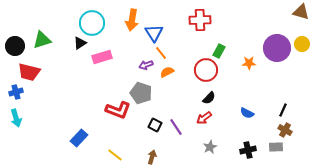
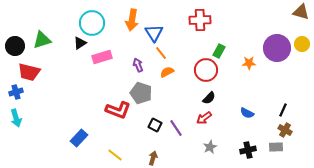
purple arrow: moved 8 px left; rotated 88 degrees clockwise
purple line: moved 1 px down
brown arrow: moved 1 px right, 1 px down
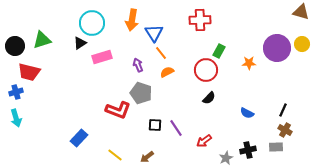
red arrow: moved 23 px down
black square: rotated 24 degrees counterclockwise
gray star: moved 16 px right, 11 px down
brown arrow: moved 6 px left, 1 px up; rotated 144 degrees counterclockwise
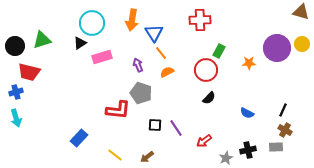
red L-shape: rotated 15 degrees counterclockwise
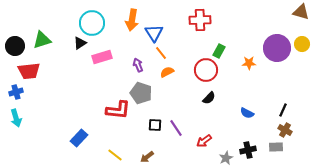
red trapezoid: moved 1 px up; rotated 20 degrees counterclockwise
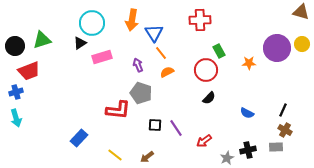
green rectangle: rotated 56 degrees counterclockwise
red trapezoid: rotated 15 degrees counterclockwise
gray star: moved 1 px right
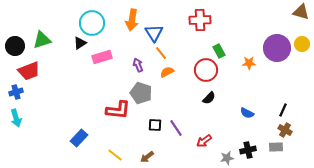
gray star: rotated 16 degrees clockwise
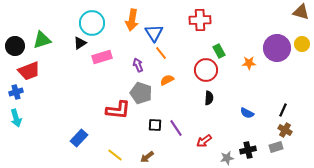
orange semicircle: moved 8 px down
black semicircle: rotated 40 degrees counterclockwise
gray rectangle: rotated 16 degrees counterclockwise
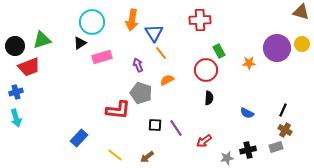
cyan circle: moved 1 px up
red trapezoid: moved 4 px up
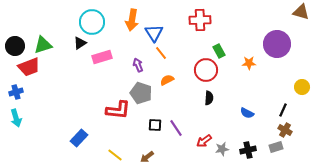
green triangle: moved 1 px right, 5 px down
yellow circle: moved 43 px down
purple circle: moved 4 px up
gray star: moved 5 px left, 9 px up
